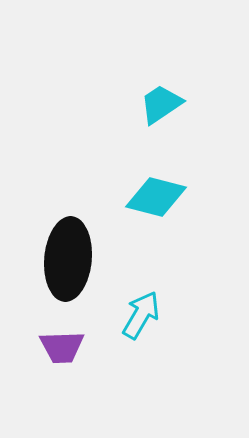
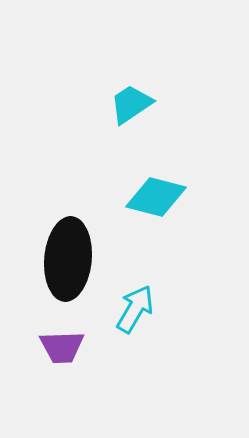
cyan trapezoid: moved 30 px left
cyan arrow: moved 6 px left, 6 px up
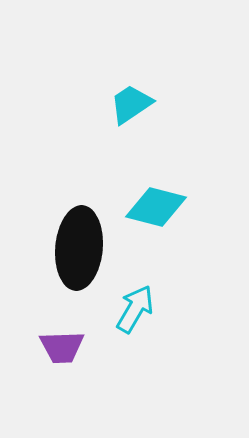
cyan diamond: moved 10 px down
black ellipse: moved 11 px right, 11 px up
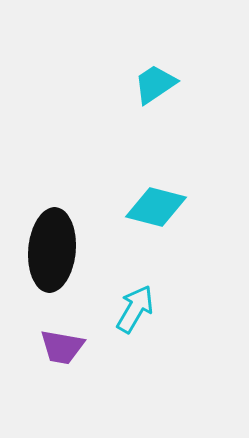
cyan trapezoid: moved 24 px right, 20 px up
black ellipse: moved 27 px left, 2 px down
purple trapezoid: rotated 12 degrees clockwise
